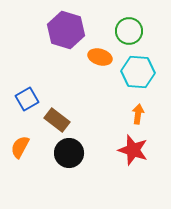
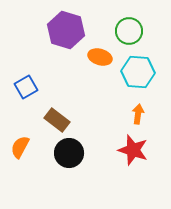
blue square: moved 1 px left, 12 px up
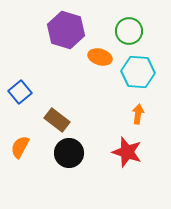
blue square: moved 6 px left, 5 px down; rotated 10 degrees counterclockwise
red star: moved 6 px left, 2 px down
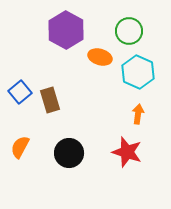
purple hexagon: rotated 12 degrees clockwise
cyan hexagon: rotated 20 degrees clockwise
brown rectangle: moved 7 px left, 20 px up; rotated 35 degrees clockwise
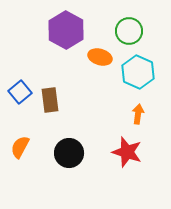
brown rectangle: rotated 10 degrees clockwise
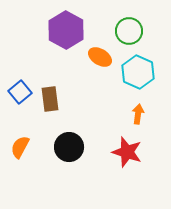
orange ellipse: rotated 15 degrees clockwise
brown rectangle: moved 1 px up
black circle: moved 6 px up
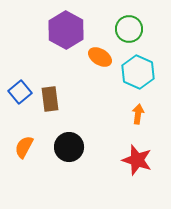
green circle: moved 2 px up
orange semicircle: moved 4 px right
red star: moved 10 px right, 8 px down
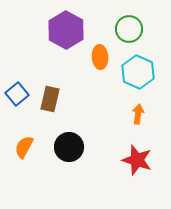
orange ellipse: rotated 55 degrees clockwise
blue square: moved 3 px left, 2 px down
brown rectangle: rotated 20 degrees clockwise
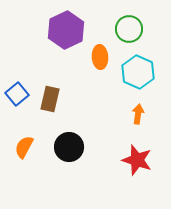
purple hexagon: rotated 6 degrees clockwise
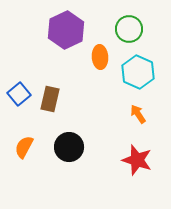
blue square: moved 2 px right
orange arrow: rotated 42 degrees counterclockwise
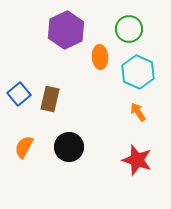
orange arrow: moved 2 px up
